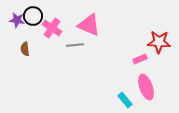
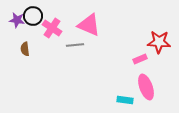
cyan rectangle: rotated 42 degrees counterclockwise
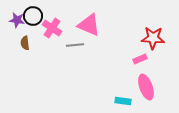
red star: moved 6 px left, 4 px up
brown semicircle: moved 6 px up
cyan rectangle: moved 2 px left, 1 px down
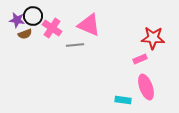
brown semicircle: moved 9 px up; rotated 104 degrees counterclockwise
cyan rectangle: moved 1 px up
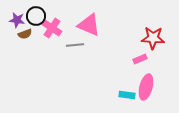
black circle: moved 3 px right
pink ellipse: rotated 35 degrees clockwise
cyan rectangle: moved 4 px right, 5 px up
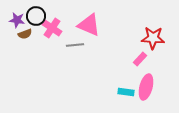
pink rectangle: rotated 24 degrees counterclockwise
cyan rectangle: moved 1 px left, 3 px up
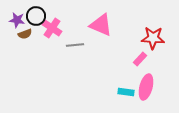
pink triangle: moved 12 px right
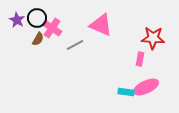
black circle: moved 1 px right, 2 px down
purple star: rotated 21 degrees clockwise
brown semicircle: moved 13 px right, 5 px down; rotated 40 degrees counterclockwise
gray line: rotated 24 degrees counterclockwise
pink rectangle: rotated 32 degrees counterclockwise
pink ellipse: rotated 50 degrees clockwise
